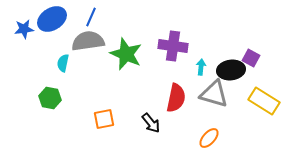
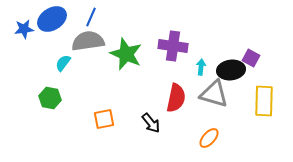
cyan semicircle: rotated 24 degrees clockwise
yellow rectangle: rotated 60 degrees clockwise
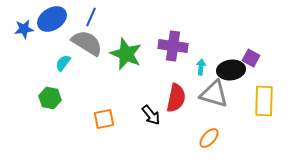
gray semicircle: moved 1 px left, 2 px down; rotated 40 degrees clockwise
black arrow: moved 8 px up
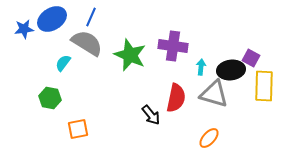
green star: moved 4 px right, 1 px down
yellow rectangle: moved 15 px up
orange square: moved 26 px left, 10 px down
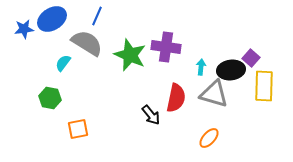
blue line: moved 6 px right, 1 px up
purple cross: moved 7 px left, 1 px down
purple square: rotated 12 degrees clockwise
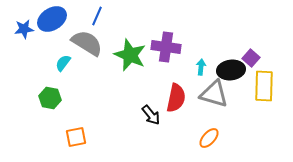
orange square: moved 2 px left, 8 px down
